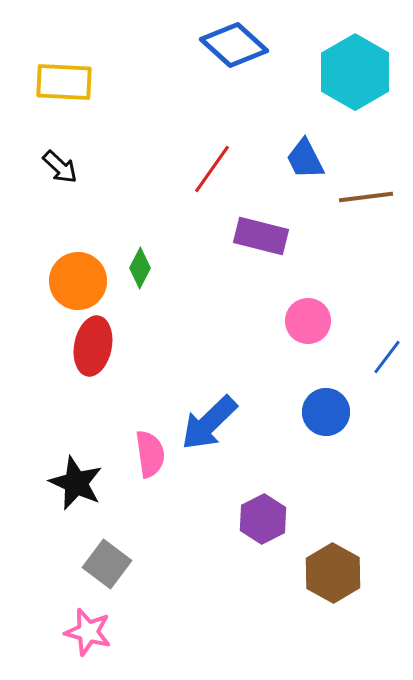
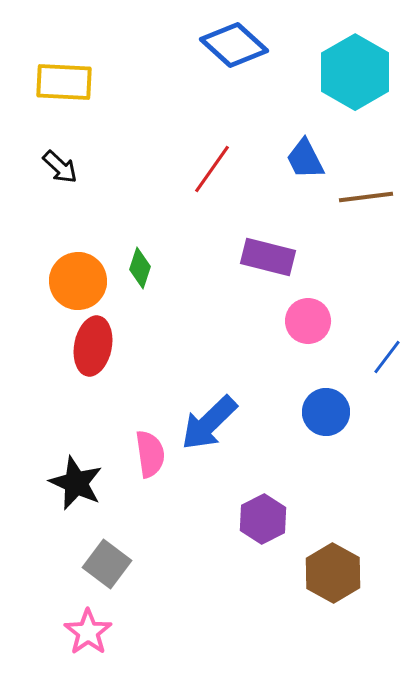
purple rectangle: moved 7 px right, 21 px down
green diamond: rotated 9 degrees counterclockwise
pink star: rotated 21 degrees clockwise
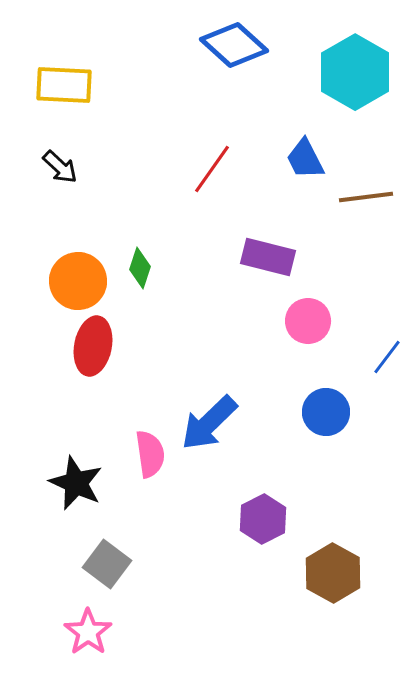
yellow rectangle: moved 3 px down
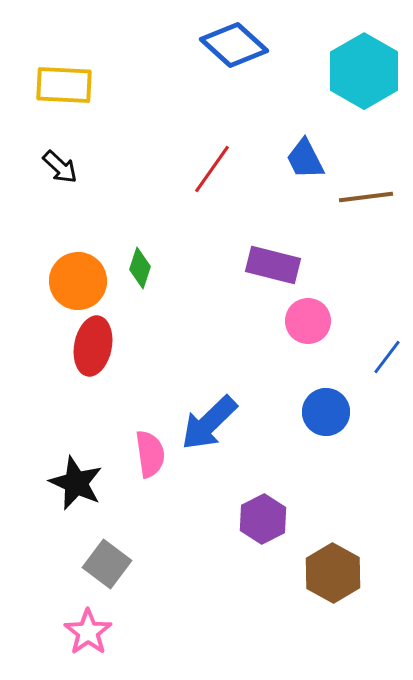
cyan hexagon: moved 9 px right, 1 px up
purple rectangle: moved 5 px right, 8 px down
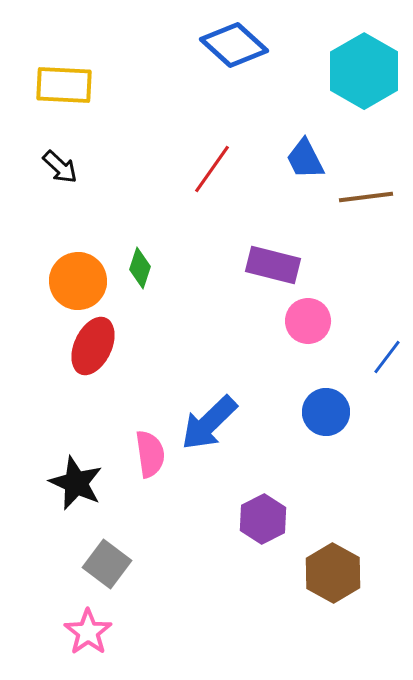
red ellipse: rotated 14 degrees clockwise
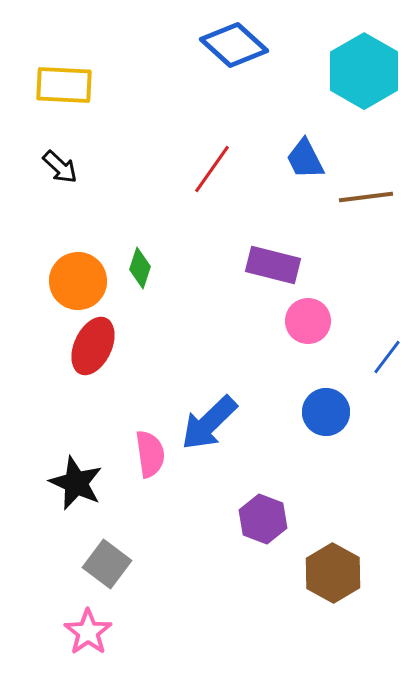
purple hexagon: rotated 12 degrees counterclockwise
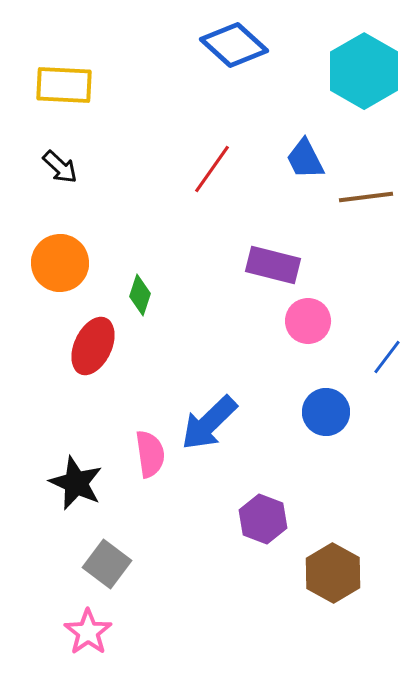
green diamond: moved 27 px down
orange circle: moved 18 px left, 18 px up
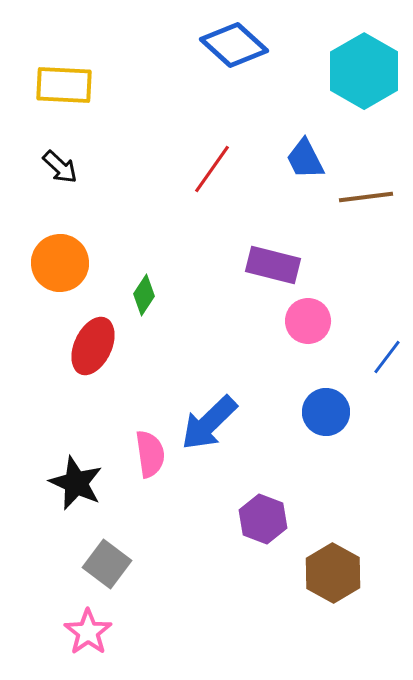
green diamond: moved 4 px right; rotated 15 degrees clockwise
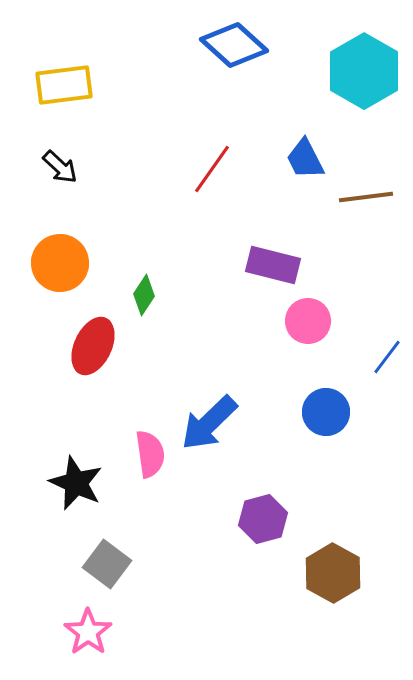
yellow rectangle: rotated 10 degrees counterclockwise
purple hexagon: rotated 24 degrees clockwise
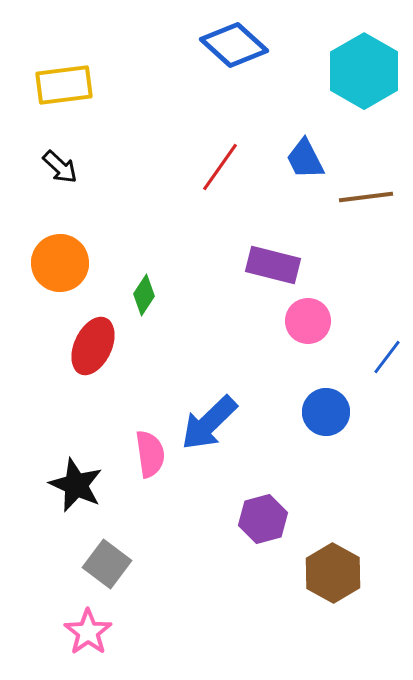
red line: moved 8 px right, 2 px up
black star: moved 2 px down
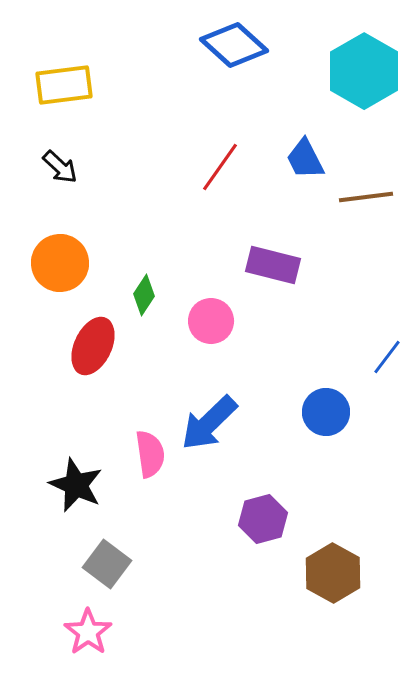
pink circle: moved 97 px left
